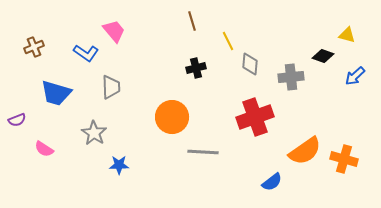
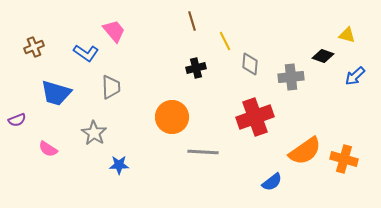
yellow line: moved 3 px left
pink semicircle: moved 4 px right
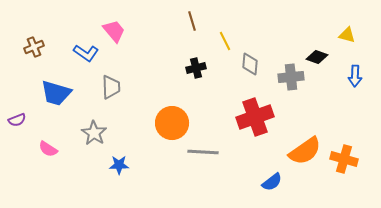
black diamond: moved 6 px left, 1 px down
blue arrow: rotated 45 degrees counterclockwise
orange circle: moved 6 px down
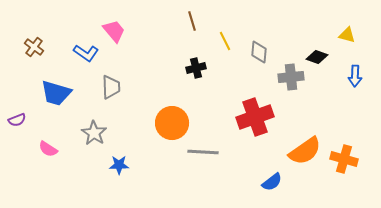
brown cross: rotated 30 degrees counterclockwise
gray diamond: moved 9 px right, 12 px up
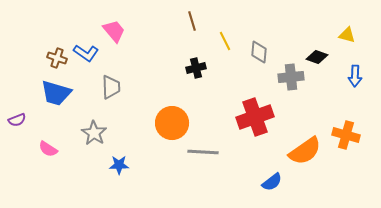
brown cross: moved 23 px right, 11 px down; rotated 18 degrees counterclockwise
orange cross: moved 2 px right, 24 px up
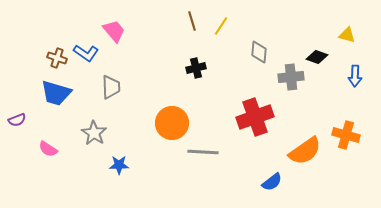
yellow line: moved 4 px left, 15 px up; rotated 60 degrees clockwise
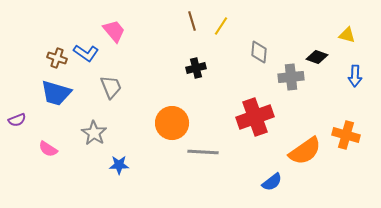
gray trapezoid: rotated 20 degrees counterclockwise
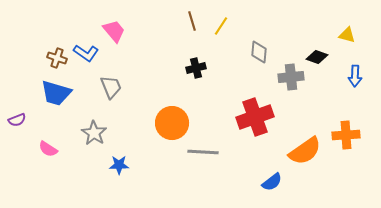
orange cross: rotated 20 degrees counterclockwise
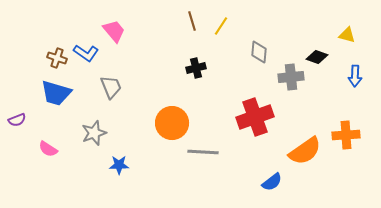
gray star: rotated 20 degrees clockwise
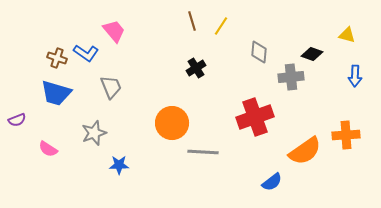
black diamond: moved 5 px left, 3 px up
black cross: rotated 18 degrees counterclockwise
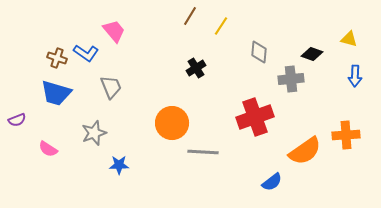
brown line: moved 2 px left, 5 px up; rotated 48 degrees clockwise
yellow triangle: moved 2 px right, 4 px down
gray cross: moved 2 px down
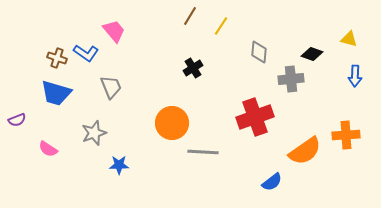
black cross: moved 3 px left
